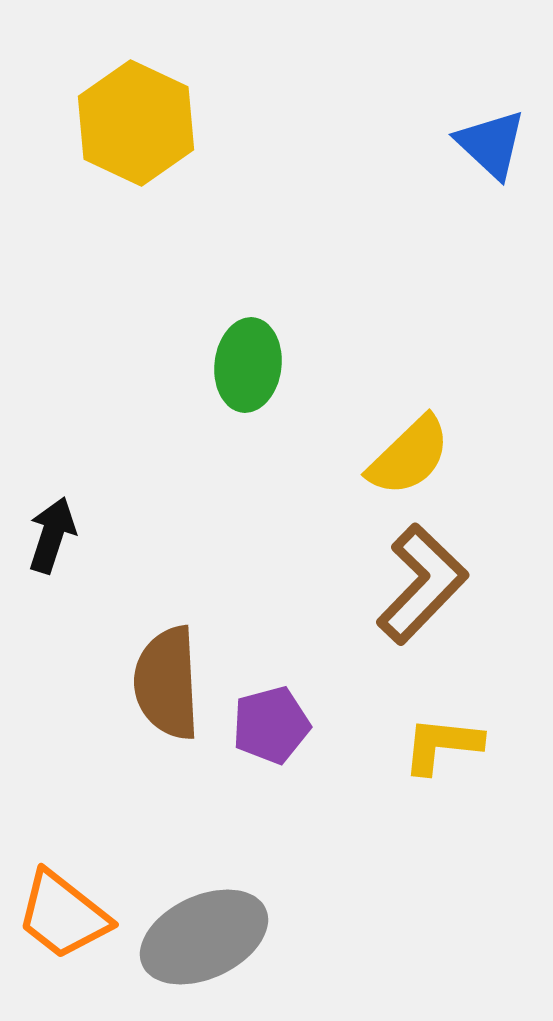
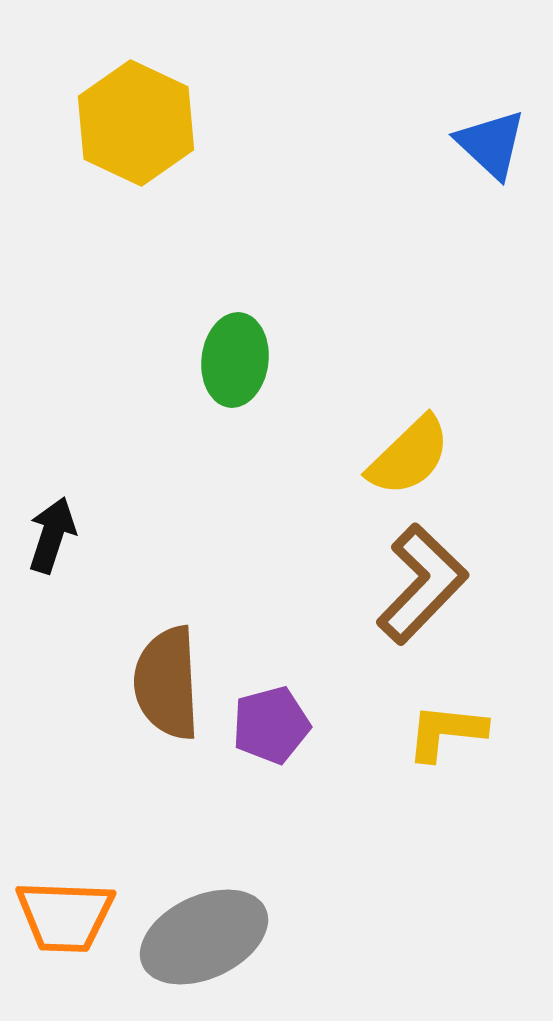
green ellipse: moved 13 px left, 5 px up
yellow L-shape: moved 4 px right, 13 px up
orange trapezoid: moved 2 px right, 1 px down; rotated 36 degrees counterclockwise
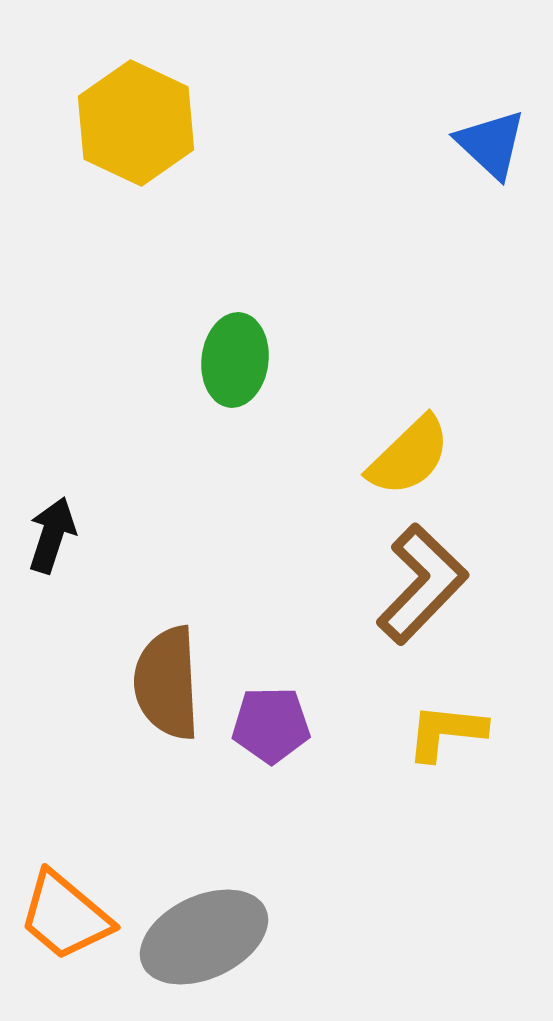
purple pentagon: rotated 14 degrees clockwise
orange trapezoid: rotated 38 degrees clockwise
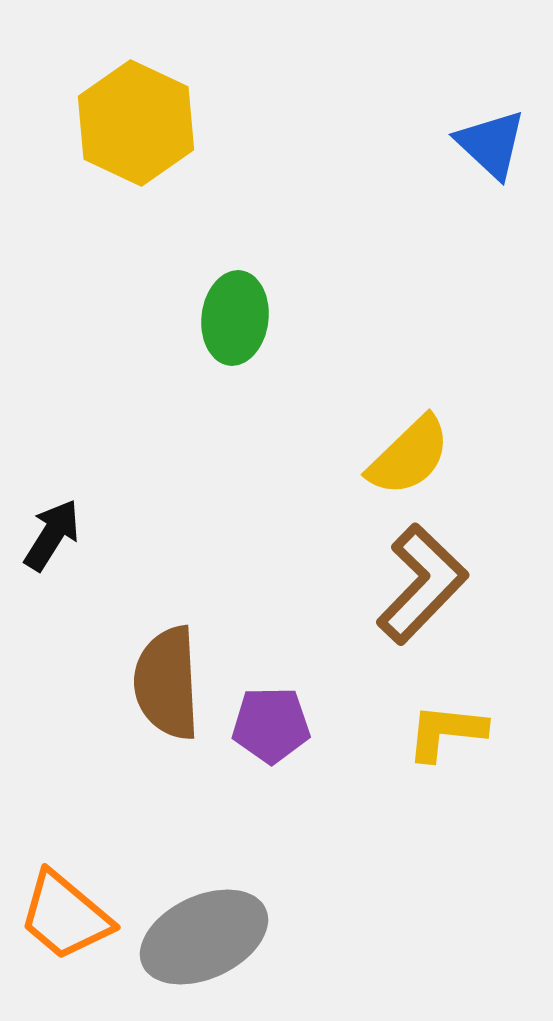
green ellipse: moved 42 px up
black arrow: rotated 14 degrees clockwise
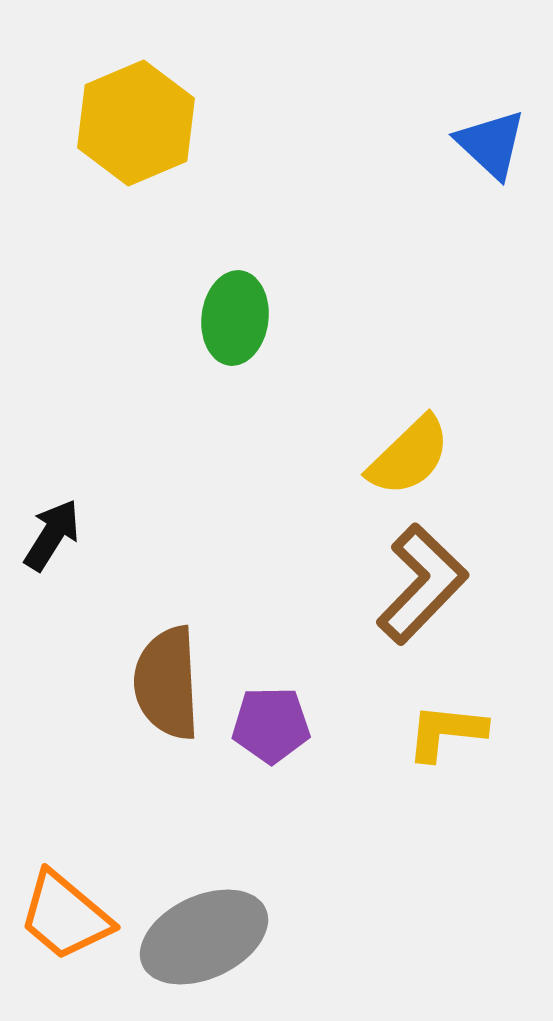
yellow hexagon: rotated 12 degrees clockwise
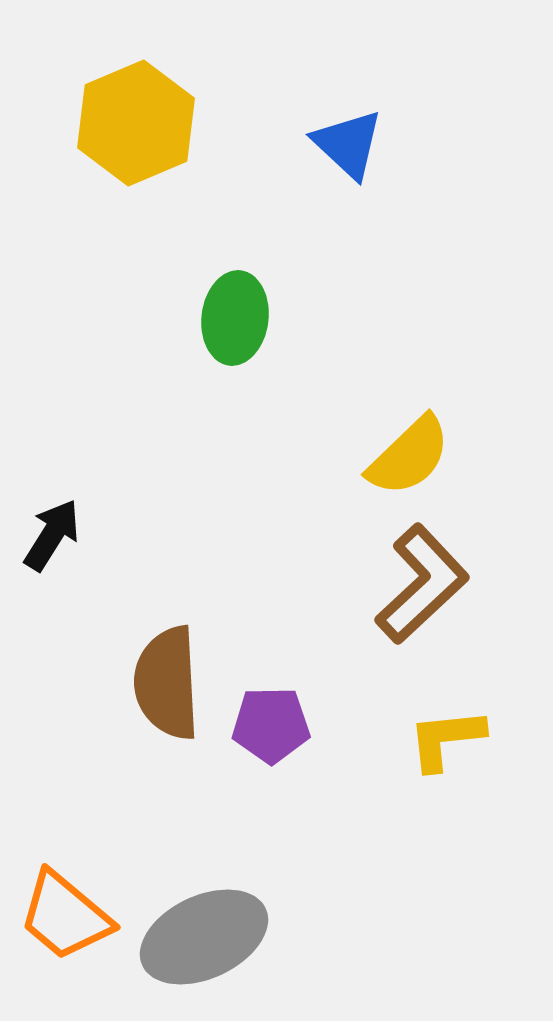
blue triangle: moved 143 px left
brown L-shape: rotated 3 degrees clockwise
yellow L-shape: moved 7 px down; rotated 12 degrees counterclockwise
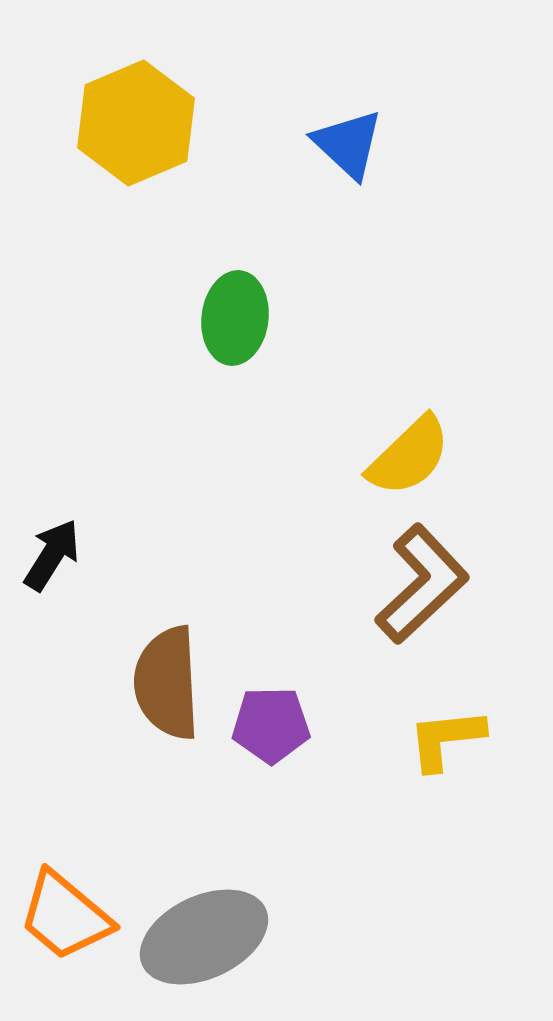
black arrow: moved 20 px down
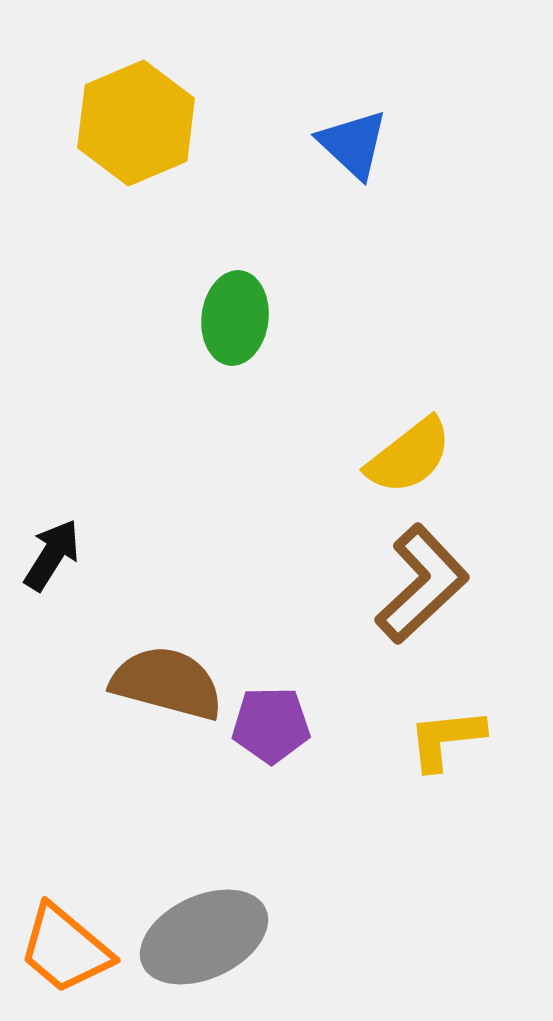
blue triangle: moved 5 px right
yellow semicircle: rotated 6 degrees clockwise
brown semicircle: rotated 108 degrees clockwise
orange trapezoid: moved 33 px down
